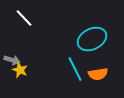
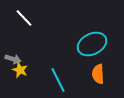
cyan ellipse: moved 5 px down
gray arrow: moved 1 px right, 1 px up
cyan line: moved 17 px left, 11 px down
orange semicircle: rotated 96 degrees clockwise
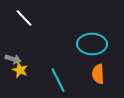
cyan ellipse: rotated 28 degrees clockwise
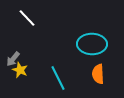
white line: moved 3 px right
gray arrow: rotated 112 degrees clockwise
cyan line: moved 2 px up
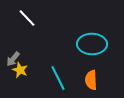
orange semicircle: moved 7 px left, 6 px down
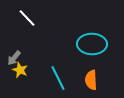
gray arrow: moved 1 px right, 1 px up
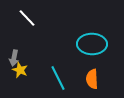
gray arrow: rotated 28 degrees counterclockwise
orange semicircle: moved 1 px right, 1 px up
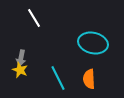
white line: moved 7 px right; rotated 12 degrees clockwise
cyan ellipse: moved 1 px right, 1 px up; rotated 12 degrees clockwise
gray arrow: moved 7 px right
orange semicircle: moved 3 px left
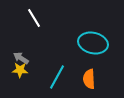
gray arrow: rotated 112 degrees clockwise
yellow star: rotated 21 degrees counterclockwise
cyan line: moved 1 px left, 1 px up; rotated 55 degrees clockwise
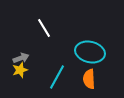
white line: moved 10 px right, 10 px down
cyan ellipse: moved 3 px left, 9 px down
gray arrow: rotated 126 degrees clockwise
yellow star: rotated 21 degrees counterclockwise
